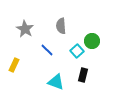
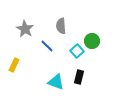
blue line: moved 4 px up
black rectangle: moved 4 px left, 2 px down
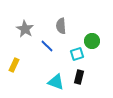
cyan square: moved 3 px down; rotated 24 degrees clockwise
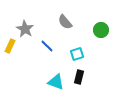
gray semicircle: moved 4 px right, 4 px up; rotated 35 degrees counterclockwise
green circle: moved 9 px right, 11 px up
yellow rectangle: moved 4 px left, 19 px up
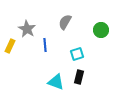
gray semicircle: rotated 70 degrees clockwise
gray star: moved 2 px right
blue line: moved 2 px left, 1 px up; rotated 40 degrees clockwise
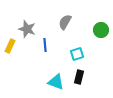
gray star: rotated 12 degrees counterclockwise
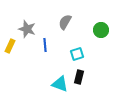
cyan triangle: moved 4 px right, 2 px down
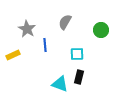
gray star: rotated 12 degrees clockwise
yellow rectangle: moved 3 px right, 9 px down; rotated 40 degrees clockwise
cyan square: rotated 16 degrees clockwise
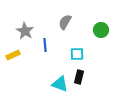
gray star: moved 2 px left, 2 px down
